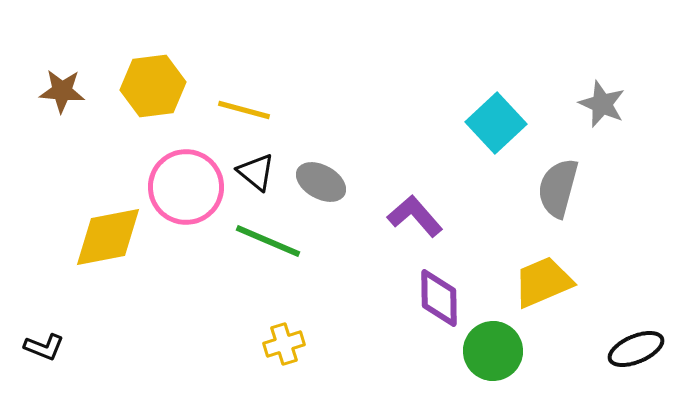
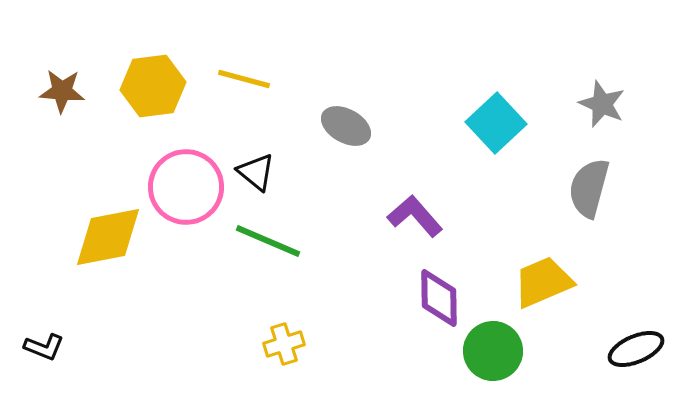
yellow line: moved 31 px up
gray ellipse: moved 25 px right, 56 px up
gray semicircle: moved 31 px right
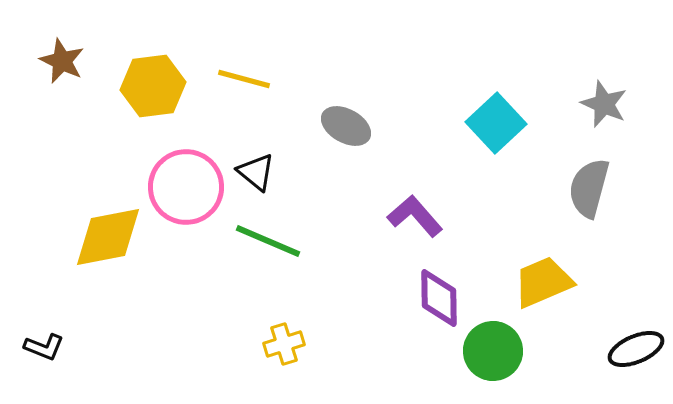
brown star: moved 30 px up; rotated 21 degrees clockwise
gray star: moved 2 px right
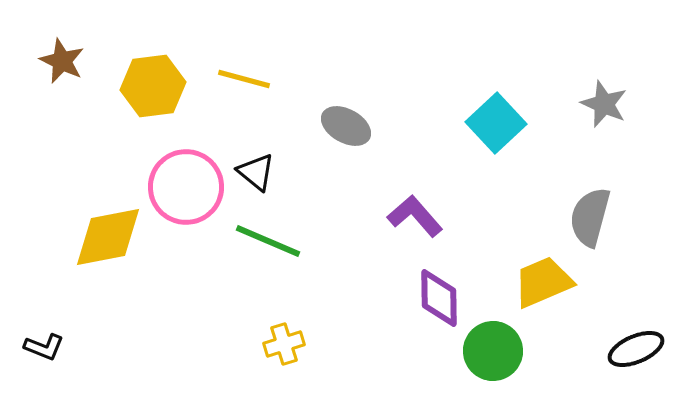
gray semicircle: moved 1 px right, 29 px down
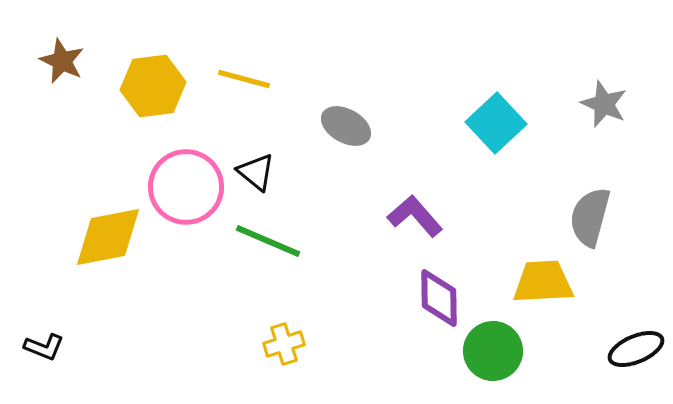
yellow trapezoid: rotated 20 degrees clockwise
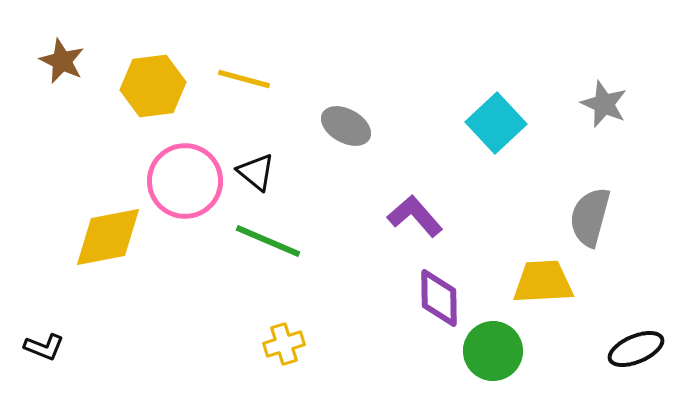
pink circle: moved 1 px left, 6 px up
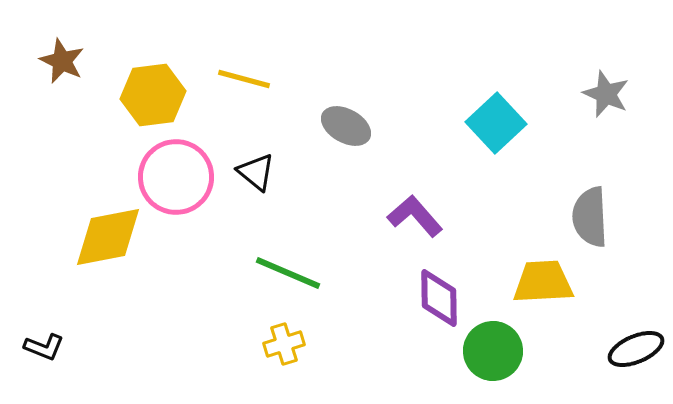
yellow hexagon: moved 9 px down
gray star: moved 2 px right, 10 px up
pink circle: moved 9 px left, 4 px up
gray semicircle: rotated 18 degrees counterclockwise
green line: moved 20 px right, 32 px down
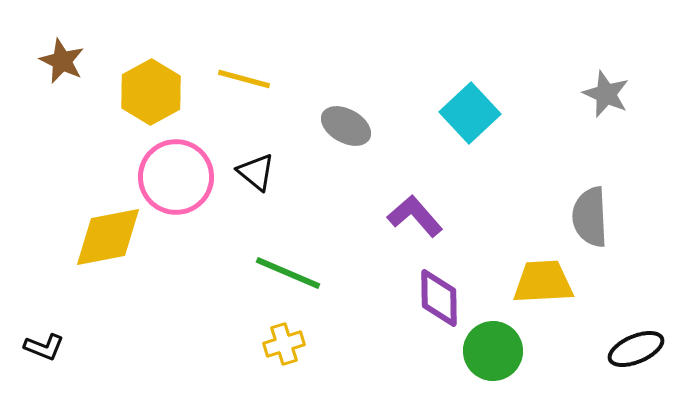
yellow hexagon: moved 2 px left, 3 px up; rotated 22 degrees counterclockwise
cyan square: moved 26 px left, 10 px up
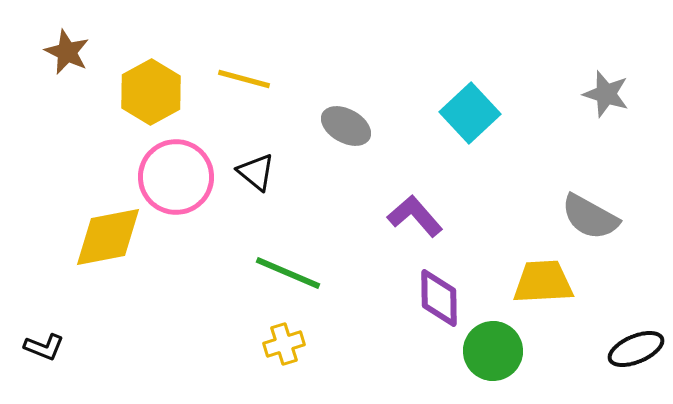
brown star: moved 5 px right, 9 px up
gray star: rotated 6 degrees counterclockwise
gray semicircle: rotated 58 degrees counterclockwise
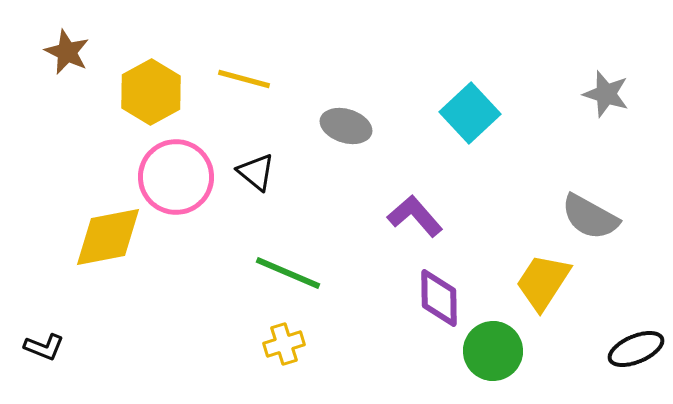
gray ellipse: rotated 12 degrees counterclockwise
yellow trapezoid: rotated 54 degrees counterclockwise
